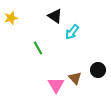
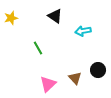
cyan arrow: moved 11 px right, 1 px up; rotated 42 degrees clockwise
pink triangle: moved 8 px left, 1 px up; rotated 18 degrees clockwise
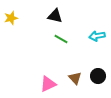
black triangle: rotated 21 degrees counterclockwise
cyan arrow: moved 14 px right, 5 px down
green line: moved 23 px right, 9 px up; rotated 32 degrees counterclockwise
black circle: moved 6 px down
pink triangle: rotated 18 degrees clockwise
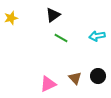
black triangle: moved 2 px left, 1 px up; rotated 49 degrees counterclockwise
green line: moved 1 px up
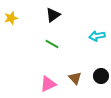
green line: moved 9 px left, 6 px down
black circle: moved 3 px right
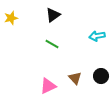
pink triangle: moved 2 px down
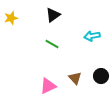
cyan arrow: moved 5 px left
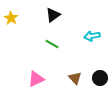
yellow star: rotated 24 degrees counterclockwise
black circle: moved 1 px left, 2 px down
pink triangle: moved 12 px left, 7 px up
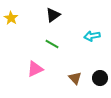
pink triangle: moved 1 px left, 10 px up
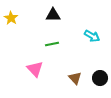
black triangle: rotated 35 degrees clockwise
cyan arrow: rotated 140 degrees counterclockwise
green line: rotated 40 degrees counterclockwise
pink triangle: rotated 48 degrees counterclockwise
